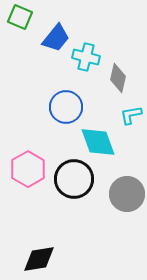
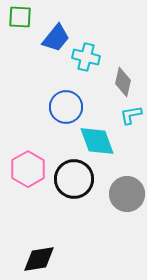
green square: rotated 20 degrees counterclockwise
gray diamond: moved 5 px right, 4 px down
cyan diamond: moved 1 px left, 1 px up
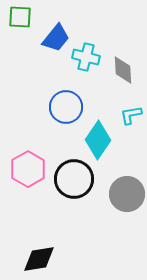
gray diamond: moved 12 px up; rotated 16 degrees counterclockwise
cyan diamond: moved 1 px right, 1 px up; rotated 54 degrees clockwise
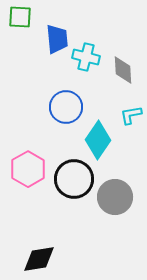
blue trapezoid: moved 1 px right, 1 px down; rotated 44 degrees counterclockwise
gray circle: moved 12 px left, 3 px down
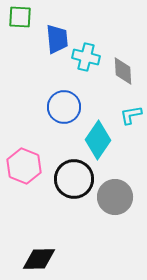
gray diamond: moved 1 px down
blue circle: moved 2 px left
pink hexagon: moved 4 px left, 3 px up; rotated 8 degrees counterclockwise
black diamond: rotated 8 degrees clockwise
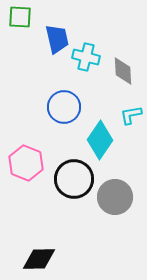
blue trapezoid: rotated 8 degrees counterclockwise
cyan diamond: moved 2 px right
pink hexagon: moved 2 px right, 3 px up
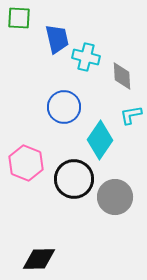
green square: moved 1 px left, 1 px down
gray diamond: moved 1 px left, 5 px down
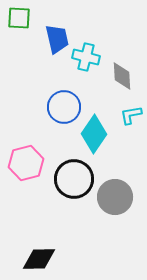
cyan diamond: moved 6 px left, 6 px up
pink hexagon: rotated 24 degrees clockwise
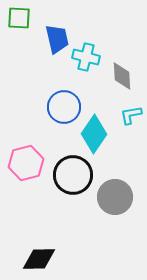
black circle: moved 1 px left, 4 px up
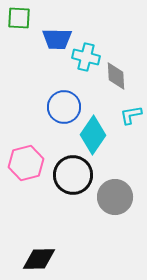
blue trapezoid: rotated 104 degrees clockwise
gray diamond: moved 6 px left
cyan diamond: moved 1 px left, 1 px down
